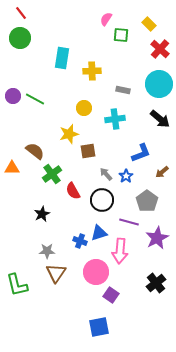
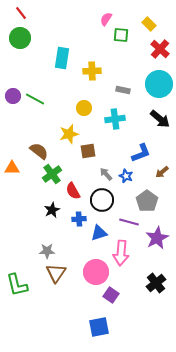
brown semicircle: moved 4 px right
blue star: rotated 16 degrees counterclockwise
black star: moved 10 px right, 4 px up
blue cross: moved 1 px left, 22 px up; rotated 24 degrees counterclockwise
pink arrow: moved 1 px right, 2 px down
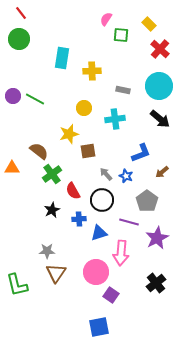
green circle: moved 1 px left, 1 px down
cyan circle: moved 2 px down
